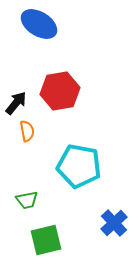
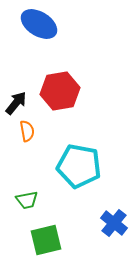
blue cross: rotated 8 degrees counterclockwise
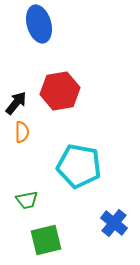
blue ellipse: rotated 42 degrees clockwise
orange semicircle: moved 5 px left, 1 px down; rotated 10 degrees clockwise
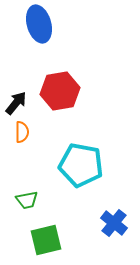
cyan pentagon: moved 2 px right, 1 px up
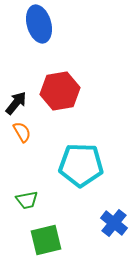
orange semicircle: rotated 30 degrees counterclockwise
cyan pentagon: rotated 9 degrees counterclockwise
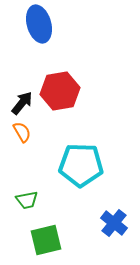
black arrow: moved 6 px right
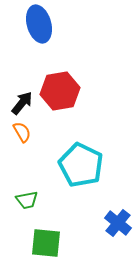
cyan pentagon: rotated 24 degrees clockwise
blue cross: moved 4 px right
green square: moved 3 px down; rotated 20 degrees clockwise
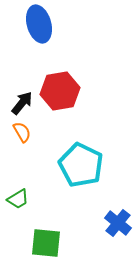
green trapezoid: moved 9 px left, 1 px up; rotated 20 degrees counterclockwise
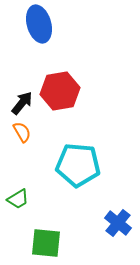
cyan pentagon: moved 3 px left; rotated 21 degrees counterclockwise
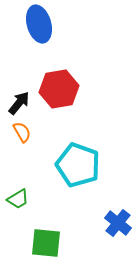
red hexagon: moved 1 px left, 2 px up
black arrow: moved 3 px left
cyan pentagon: rotated 15 degrees clockwise
